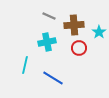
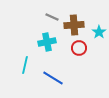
gray line: moved 3 px right, 1 px down
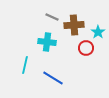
cyan star: moved 1 px left
cyan cross: rotated 18 degrees clockwise
red circle: moved 7 px right
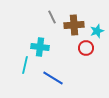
gray line: rotated 40 degrees clockwise
cyan star: moved 1 px left, 1 px up; rotated 16 degrees clockwise
cyan cross: moved 7 px left, 5 px down
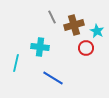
brown cross: rotated 12 degrees counterclockwise
cyan star: rotated 24 degrees counterclockwise
cyan line: moved 9 px left, 2 px up
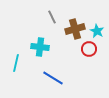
brown cross: moved 1 px right, 4 px down
red circle: moved 3 px right, 1 px down
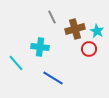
cyan line: rotated 54 degrees counterclockwise
